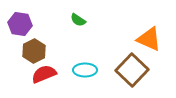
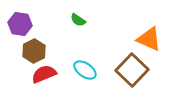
cyan ellipse: rotated 35 degrees clockwise
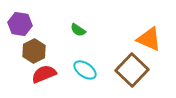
green semicircle: moved 10 px down
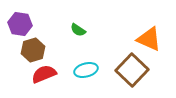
brown hexagon: moved 1 px left, 1 px up; rotated 10 degrees clockwise
cyan ellipse: moved 1 px right; rotated 50 degrees counterclockwise
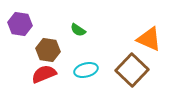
brown hexagon: moved 15 px right; rotated 25 degrees clockwise
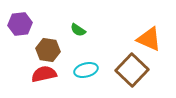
purple hexagon: rotated 15 degrees counterclockwise
red semicircle: rotated 10 degrees clockwise
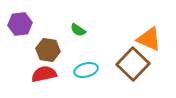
brown square: moved 1 px right, 6 px up
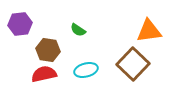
orange triangle: moved 8 px up; rotated 32 degrees counterclockwise
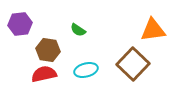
orange triangle: moved 4 px right, 1 px up
